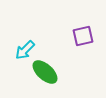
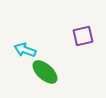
cyan arrow: rotated 65 degrees clockwise
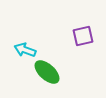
green ellipse: moved 2 px right
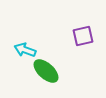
green ellipse: moved 1 px left, 1 px up
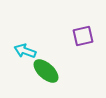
cyan arrow: moved 1 px down
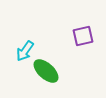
cyan arrow: rotated 75 degrees counterclockwise
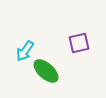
purple square: moved 4 px left, 7 px down
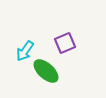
purple square: moved 14 px left; rotated 10 degrees counterclockwise
